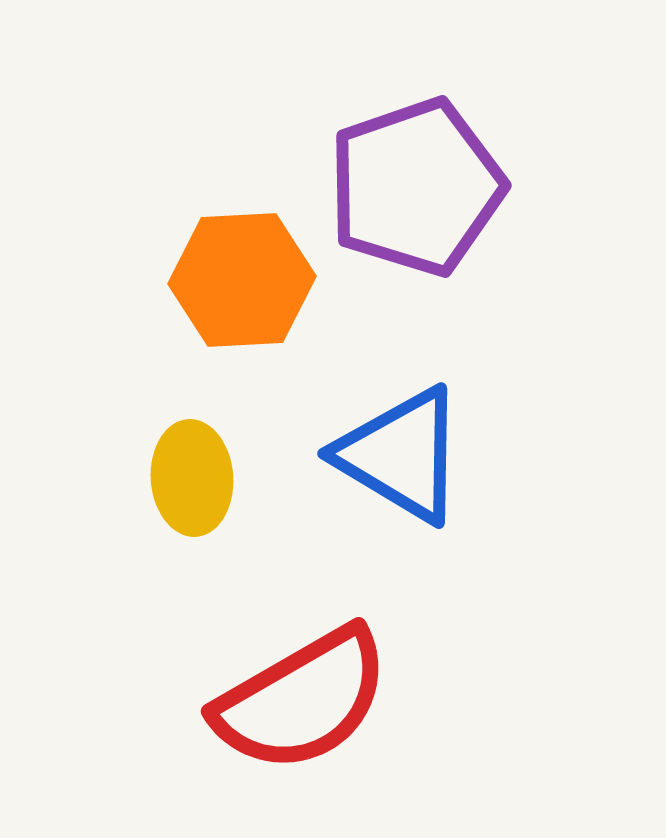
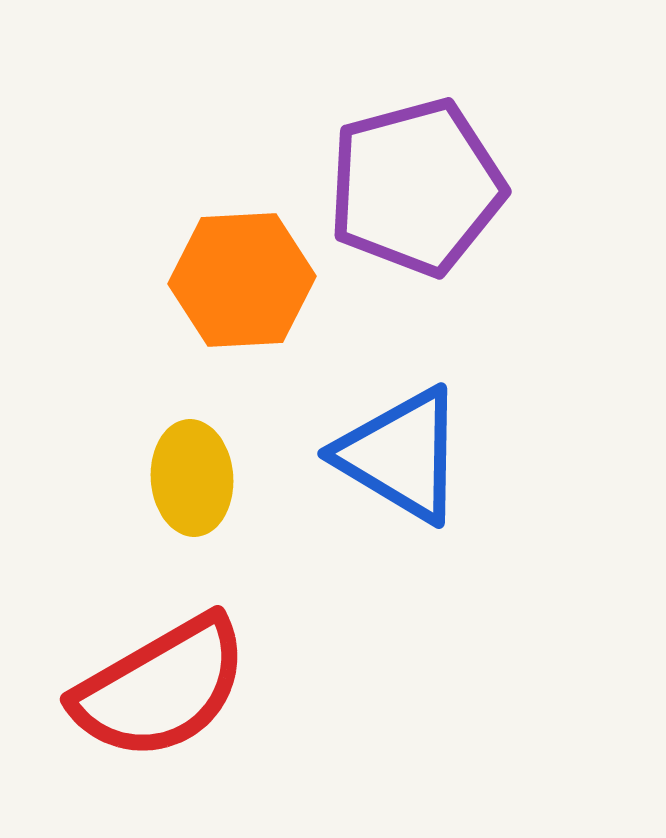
purple pentagon: rotated 4 degrees clockwise
red semicircle: moved 141 px left, 12 px up
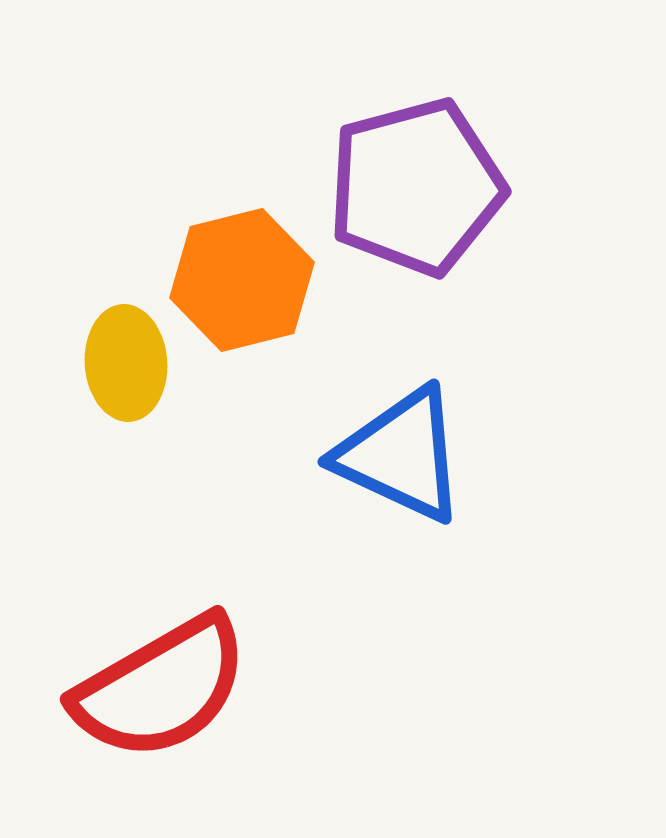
orange hexagon: rotated 11 degrees counterclockwise
blue triangle: rotated 6 degrees counterclockwise
yellow ellipse: moved 66 px left, 115 px up
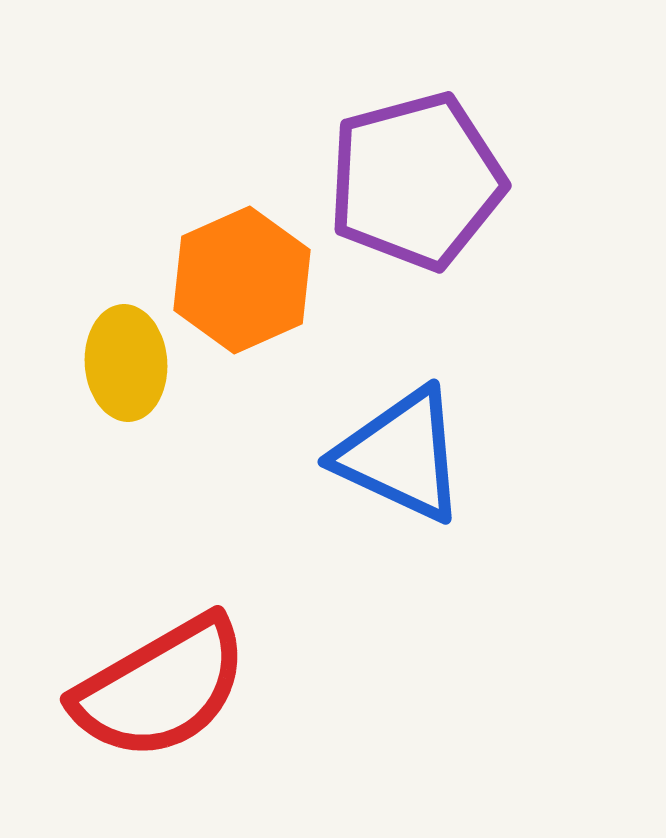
purple pentagon: moved 6 px up
orange hexagon: rotated 10 degrees counterclockwise
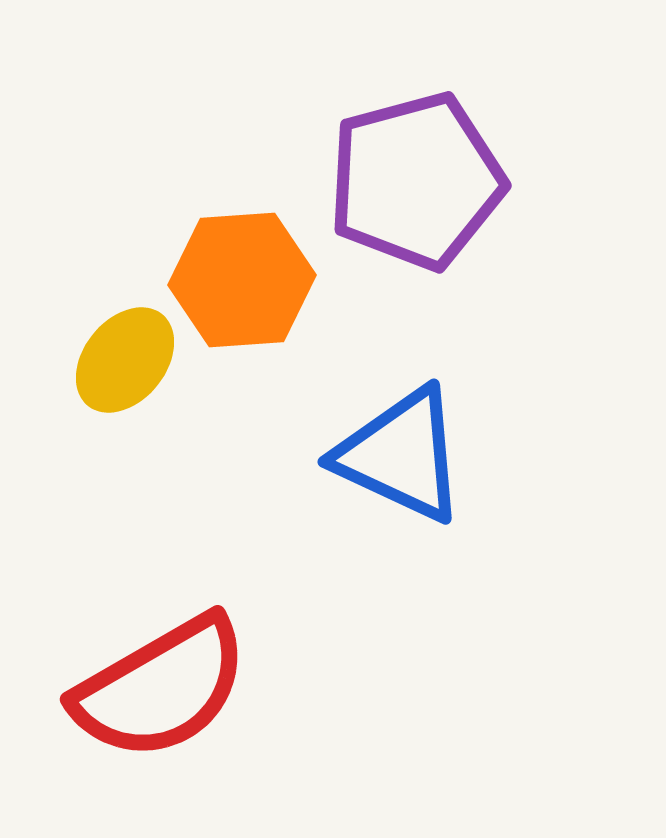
orange hexagon: rotated 20 degrees clockwise
yellow ellipse: moved 1 px left, 3 px up; rotated 43 degrees clockwise
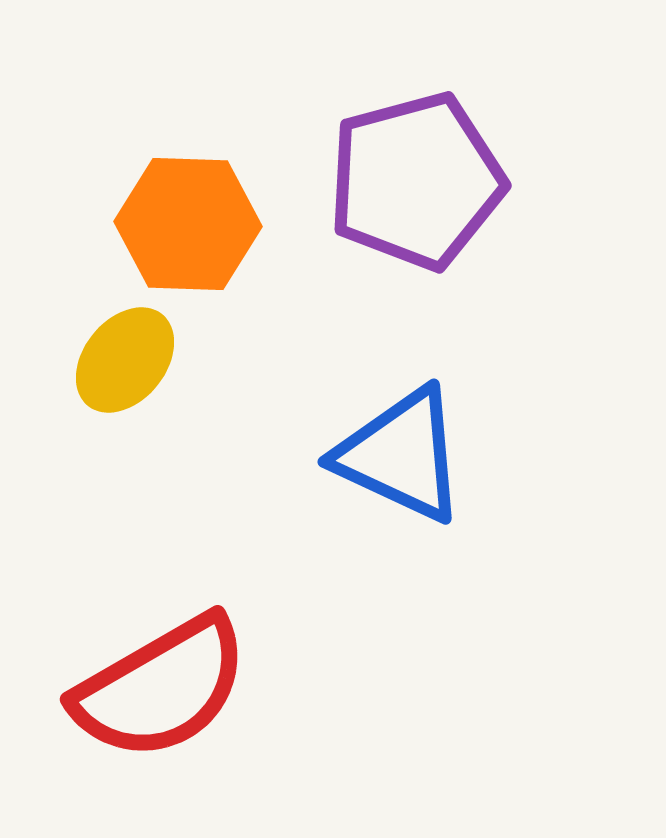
orange hexagon: moved 54 px left, 56 px up; rotated 6 degrees clockwise
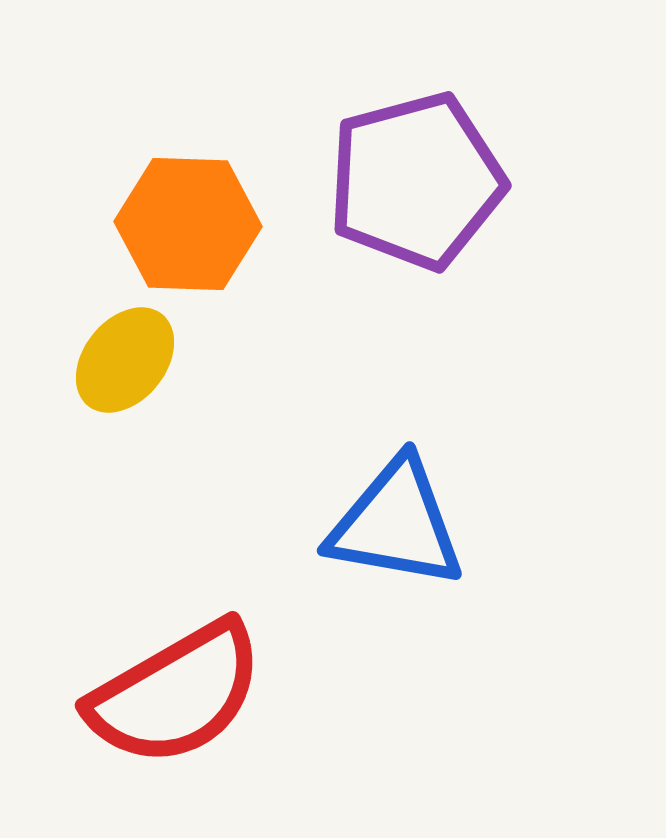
blue triangle: moved 5 px left, 69 px down; rotated 15 degrees counterclockwise
red semicircle: moved 15 px right, 6 px down
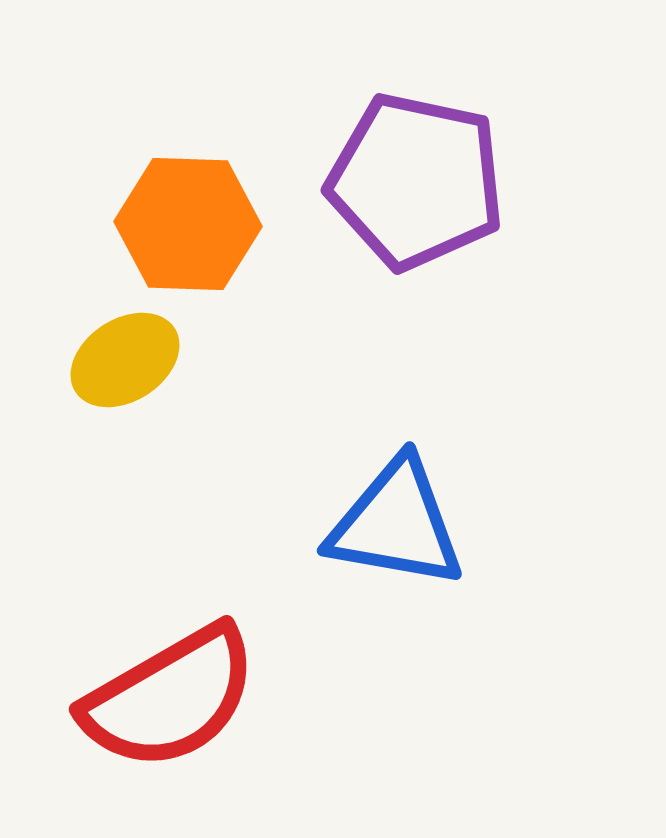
purple pentagon: rotated 27 degrees clockwise
yellow ellipse: rotated 18 degrees clockwise
red semicircle: moved 6 px left, 4 px down
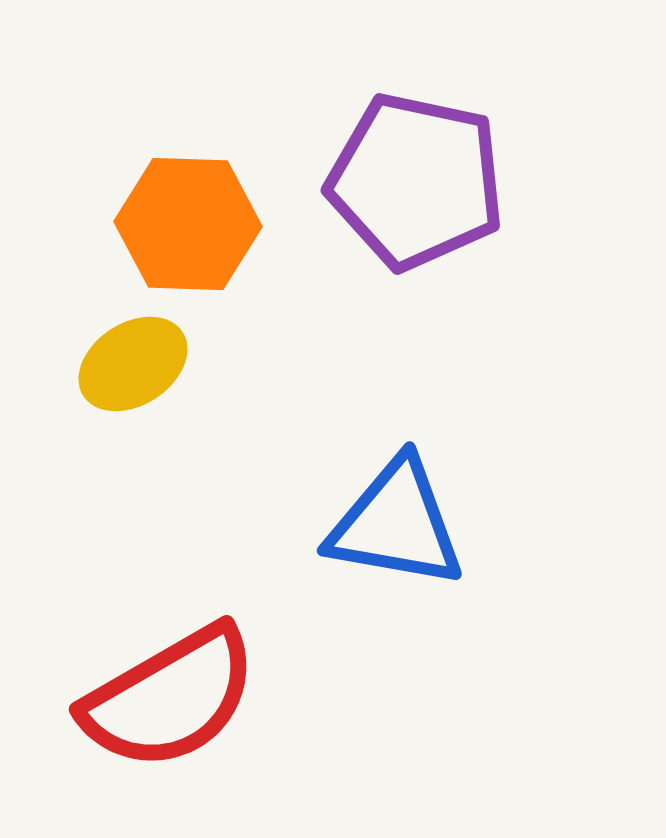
yellow ellipse: moved 8 px right, 4 px down
